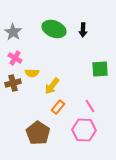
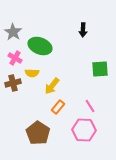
green ellipse: moved 14 px left, 17 px down
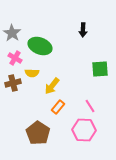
gray star: moved 1 px left, 1 px down
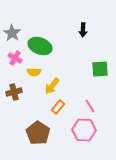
yellow semicircle: moved 2 px right, 1 px up
brown cross: moved 1 px right, 9 px down
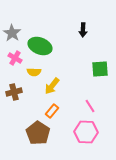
orange rectangle: moved 6 px left, 4 px down
pink hexagon: moved 2 px right, 2 px down
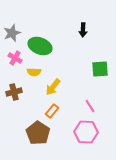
gray star: rotated 18 degrees clockwise
yellow arrow: moved 1 px right, 1 px down
